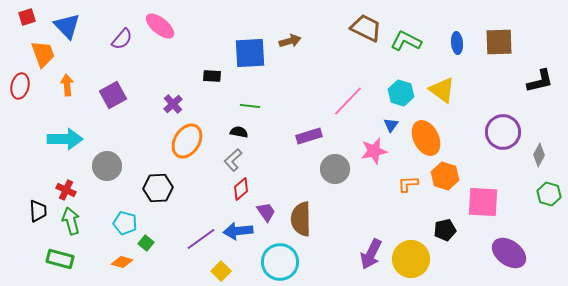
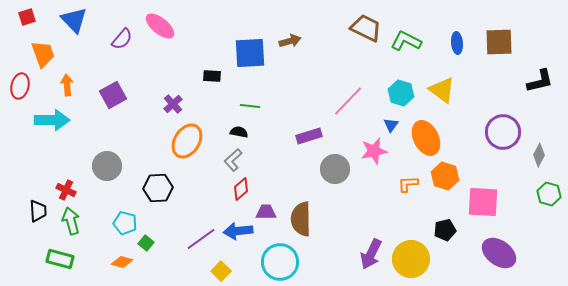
blue triangle at (67, 26): moved 7 px right, 6 px up
cyan arrow at (65, 139): moved 13 px left, 19 px up
purple trapezoid at (266, 212): rotated 55 degrees counterclockwise
purple ellipse at (509, 253): moved 10 px left
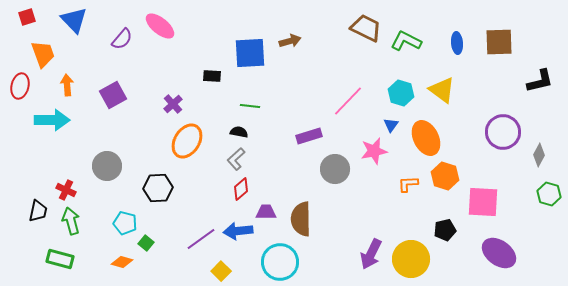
gray L-shape at (233, 160): moved 3 px right, 1 px up
black trapezoid at (38, 211): rotated 15 degrees clockwise
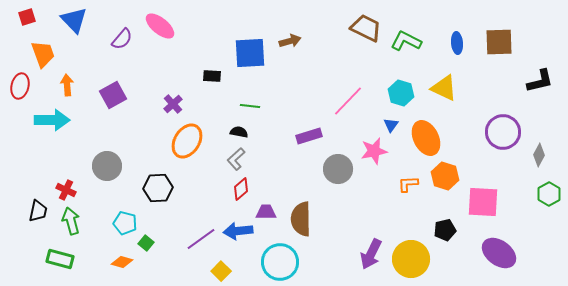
yellow triangle at (442, 90): moved 2 px right, 2 px up; rotated 12 degrees counterclockwise
gray circle at (335, 169): moved 3 px right
green hexagon at (549, 194): rotated 15 degrees clockwise
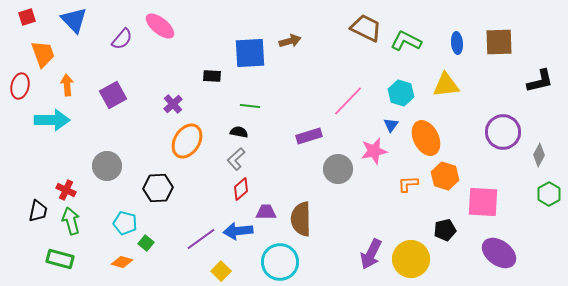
yellow triangle at (444, 88): moved 2 px right, 3 px up; rotated 32 degrees counterclockwise
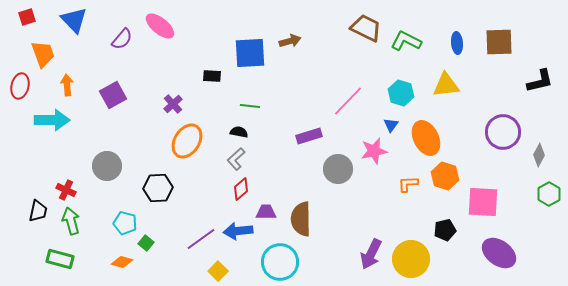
yellow square at (221, 271): moved 3 px left
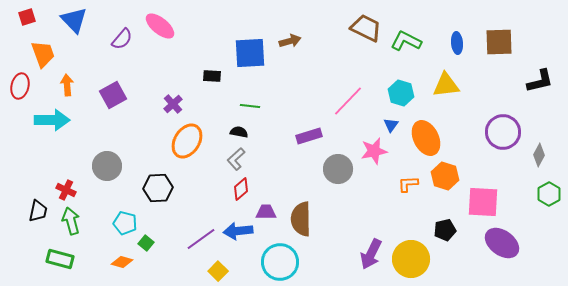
purple ellipse at (499, 253): moved 3 px right, 10 px up
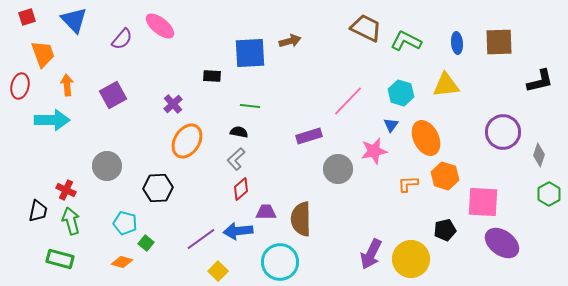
gray diamond at (539, 155): rotated 10 degrees counterclockwise
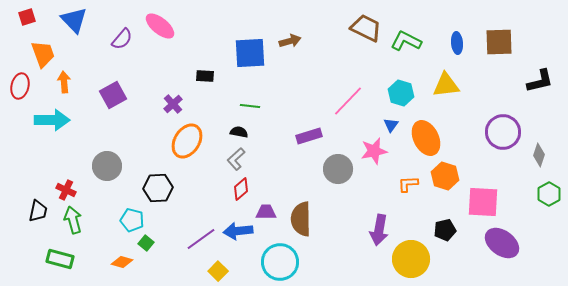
black rectangle at (212, 76): moved 7 px left
orange arrow at (67, 85): moved 3 px left, 3 px up
green arrow at (71, 221): moved 2 px right, 1 px up
cyan pentagon at (125, 223): moved 7 px right, 3 px up
purple arrow at (371, 254): moved 8 px right, 24 px up; rotated 16 degrees counterclockwise
